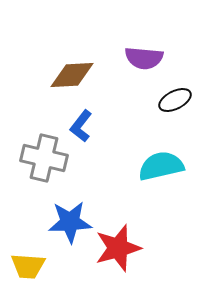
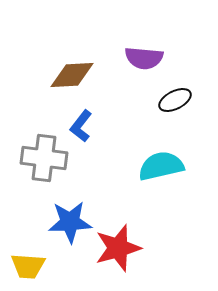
gray cross: rotated 6 degrees counterclockwise
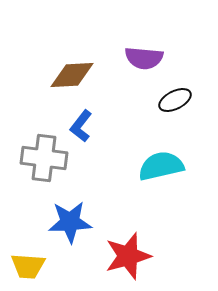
red star: moved 10 px right, 8 px down
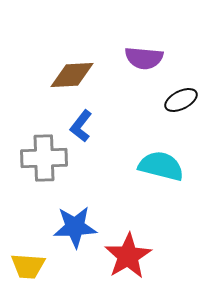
black ellipse: moved 6 px right
gray cross: rotated 9 degrees counterclockwise
cyan semicircle: rotated 27 degrees clockwise
blue star: moved 5 px right, 5 px down
red star: rotated 15 degrees counterclockwise
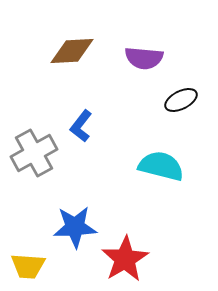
brown diamond: moved 24 px up
gray cross: moved 10 px left, 5 px up; rotated 27 degrees counterclockwise
red star: moved 3 px left, 3 px down
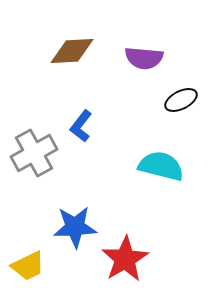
yellow trapezoid: rotated 30 degrees counterclockwise
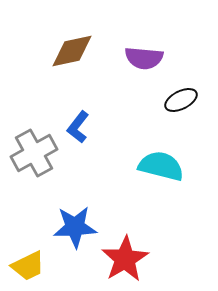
brown diamond: rotated 9 degrees counterclockwise
blue L-shape: moved 3 px left, 1 px down
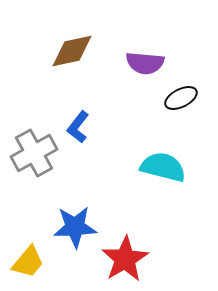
purple semicircle: moved 1 px right, 5 px down
black ellipse: moved 2 px up
cyan semicircle: moved 2 px right, 1 px down
yellow trapezoid: moved 4 px up; rotated 24 degrees counterclockwise
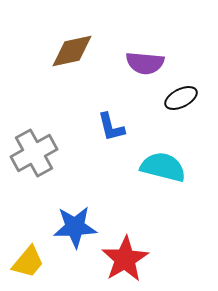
blue L-shape: moved 33 px right; rotated 52 degrees counterclockwise
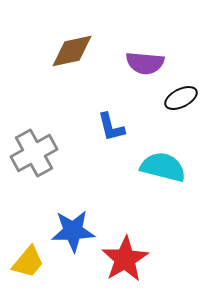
blue star: moved 2 px left, 4 px down
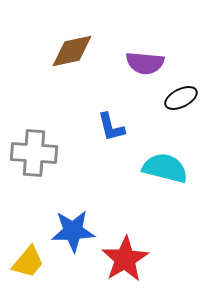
gray cross: rotated 33 degrees clockwise
cyan semicircle: moved 2 px right, 1 px down
